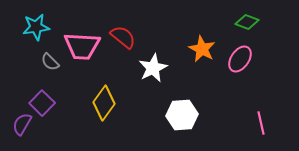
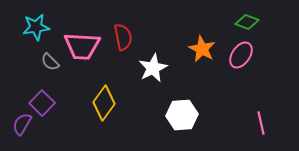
red semicircle: rotated 40 degrees clockwise
pink ellipse: moved 1 px right, 4 px up
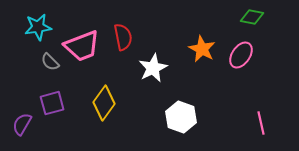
green diamond: moved 5 px right, 5 px up; rotated 10 degrees counterclockwise
cyan star: moved 2 px right
pink trapezoid: rotated 24 degrees counterclockwise
purple square: moved 10 px right; rotated 30 degrees clockwise
white hexagon: moved 1 px left, 2 px down; rotated 24 degrees clockwise
